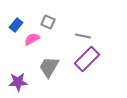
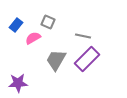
pink semicircle: moved 1 px right, 1 px up
gray trapezoid: moved 7 px right, 7 px up
purple star: moved 1 px down
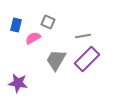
blue rectangle: rotated 24 degrees counterclockwise
gray line: rotated 21 degrees counterclockwise
purple star: rotated 12 degrees clockwise
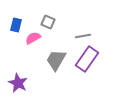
purple rectangle: rotated 10 degrees counterclockwise
purple star: rotated 18 degrees clockwise
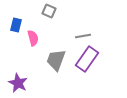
gray square: moved 1 px right, 11 px up
pink semicircle: rotated 105 degrees clockwise
gray trapezoid: rotated 10 degrees counterclockwise
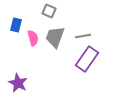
gray trapezoid: moved 1 px left, 23 px up
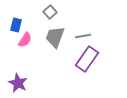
gray square: moved 1 px right, 1 px down; rotated 24 degrees clockwise
pink semicircle: moved 8 px left, 2 px down; rotated 49 degrees clockwise
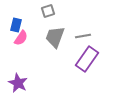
gray square: moved 2 px left, 1 px up; rotated 24 degrees clockwise
pink semicircle: moved 4 px left, 2 px up
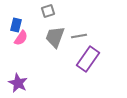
gray line: moved 4 px left
purple rectangle: moved 1 px right
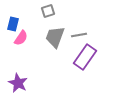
blue rectangle: moved 3 px left, 1 px up
gray line: moved 1 px up
purple rectangle: moved 3 px left, 2 px up
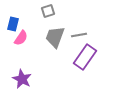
purple star: moved 4 px right, 4 px up
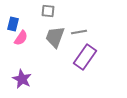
gray square: rotated 24 degrees clockwise
gray line: moved 3 px up
